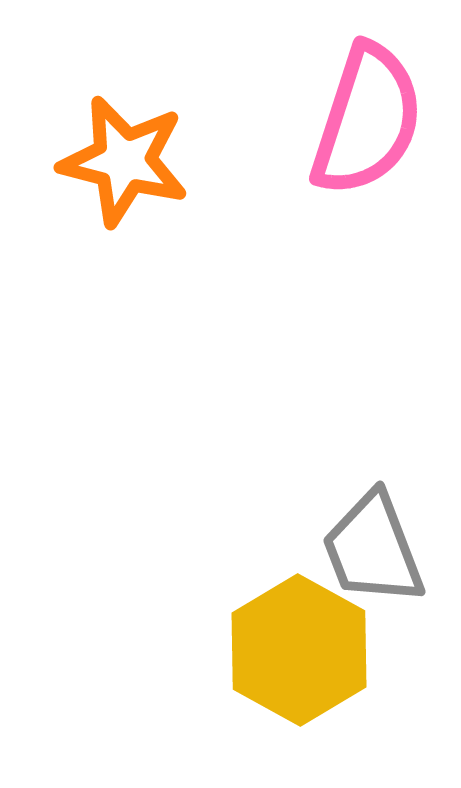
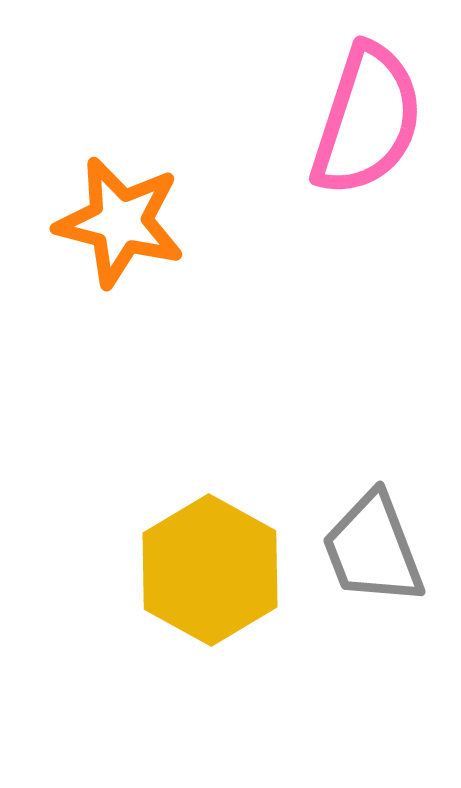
orange star: moved 4 px left, 61 px down
yellow hexagon: moved 89 px left, 80 px up
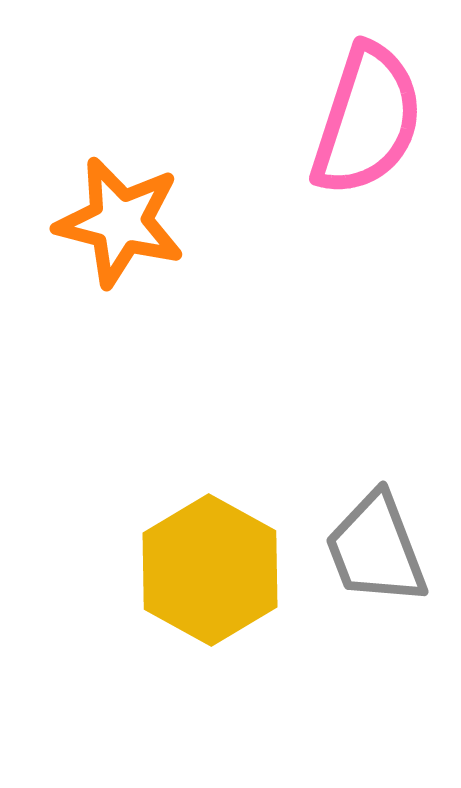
gray trapezoid: moved 3 px right
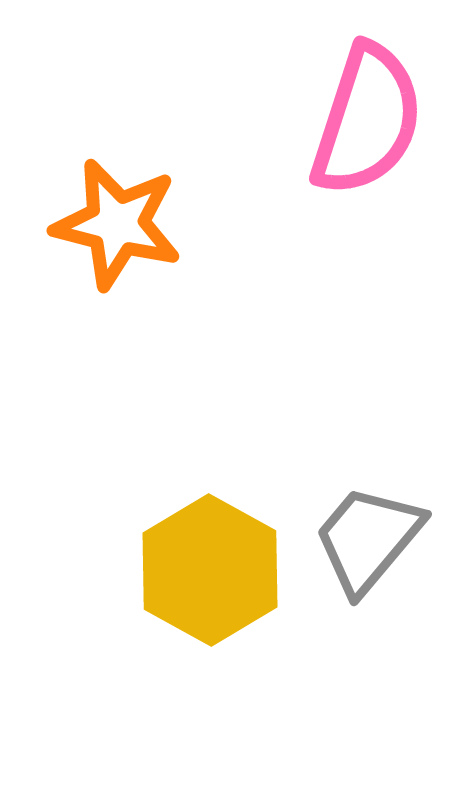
orange star: moved 3 px left, 2 px down
gray trapezoid: moved 8 px left, 10 px up; rotated 61 degrees clockwise
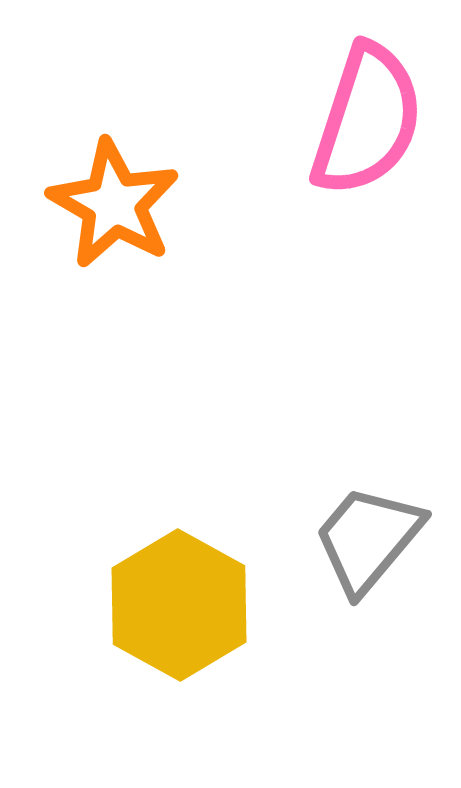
orange star: moved 3 px left, 20 px up; rotated 16 degrees clockwise
yellow hexagon: moved 31 px left, 35 px down
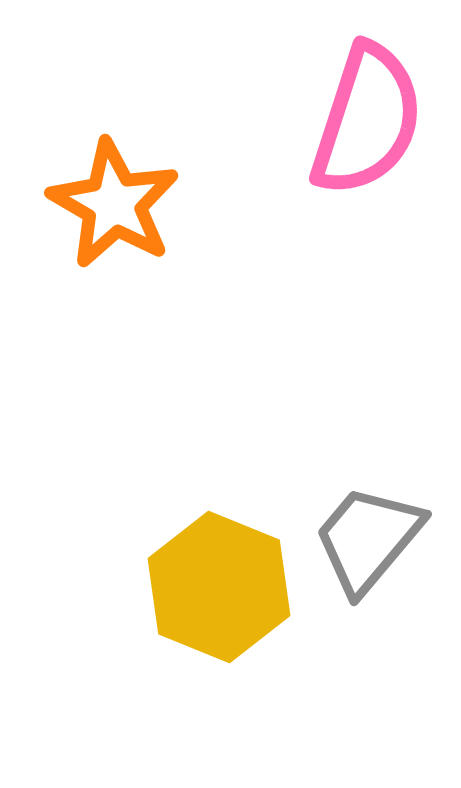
yellow hexagon: moved 40 px right, 18 px up; rotated 7 degrees counterclockwise
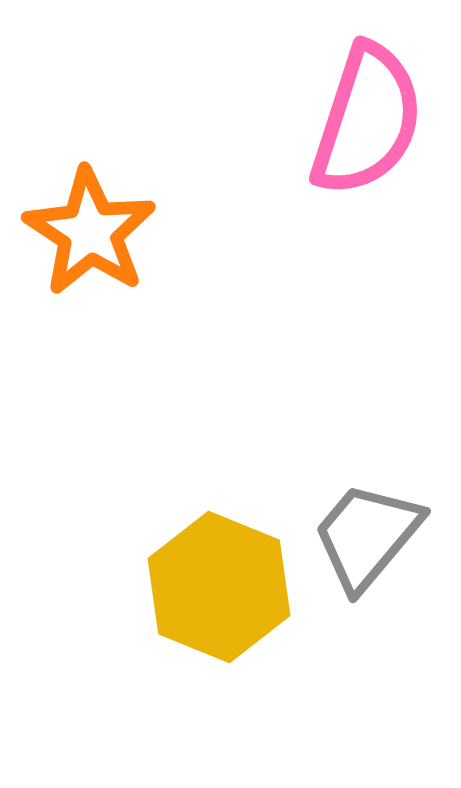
orange star: moved 24 px left, 28 px down; rotated 3 degrees clockwise
gray trapezoid: moved 1 px left, 3 px up
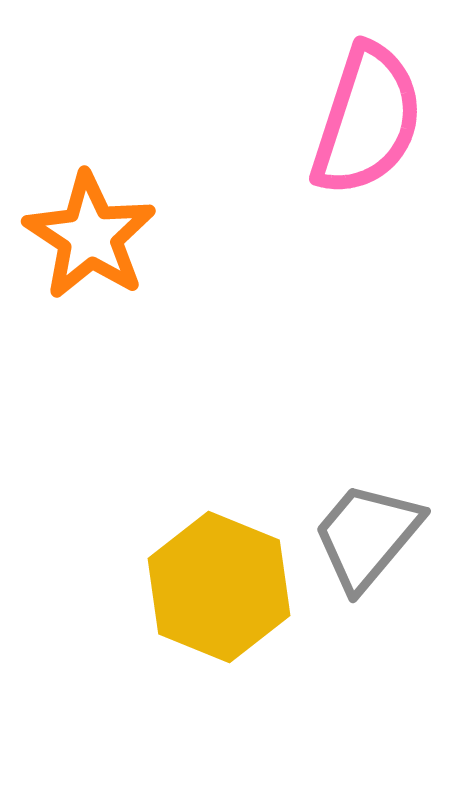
orange star: moved 4 px down
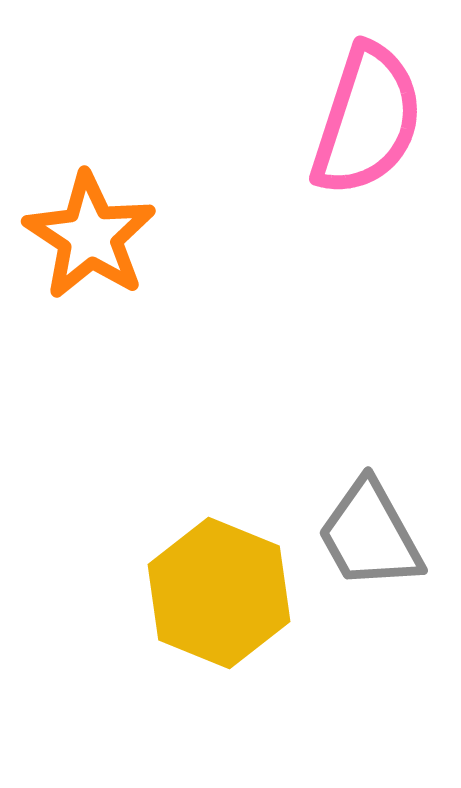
gray trapezoid: moved 3 px right, 1 px up; rotated 69 degrees counterclockwise
yellow hexagon: moved 6 px down
